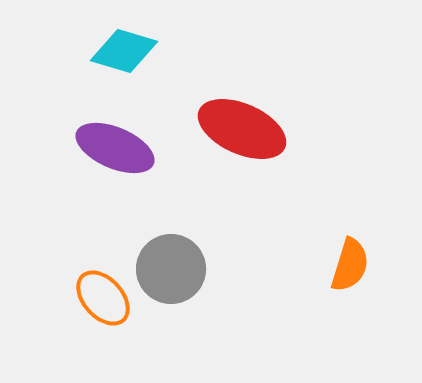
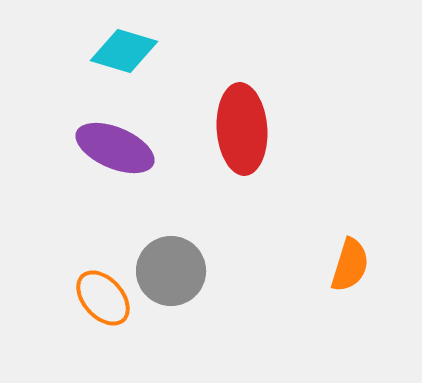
red ellipse: rotated 62 degrees clockwise
gray circle: moved 2 px down
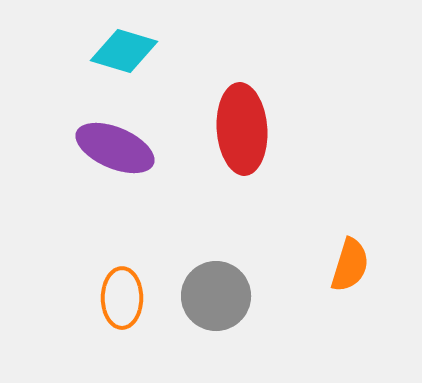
gray circle: moved 45 px right, 25 px down
orange ellipse: moved 19 px right; rotated 42 degrees clockwise
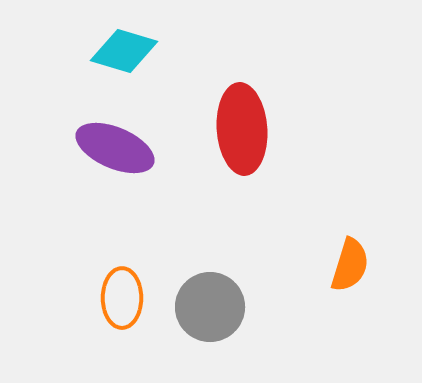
gray circle: moved 6 px left, 11 px down
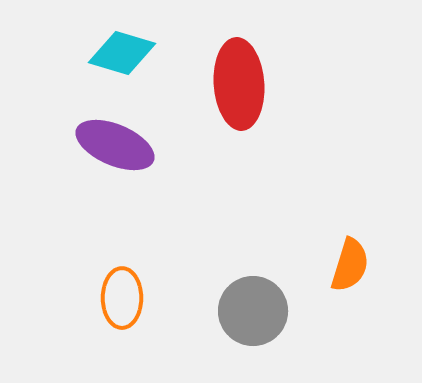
cyan diamond: moved 2 px left, 2 px down
red ellipse: moved 3 px left, 45 px up
purple ellipse: moved 3 px up
gray circle: moved 43 px right, 4 px down
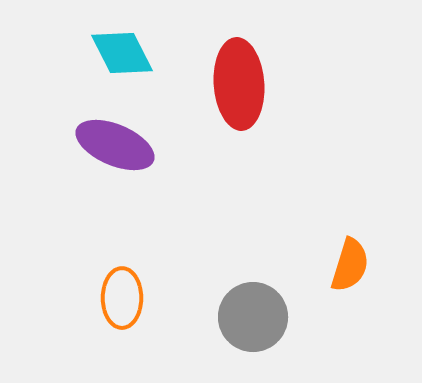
cyan diamond: rotated 46 degrees clockwise
gray circle: moved 6 px down
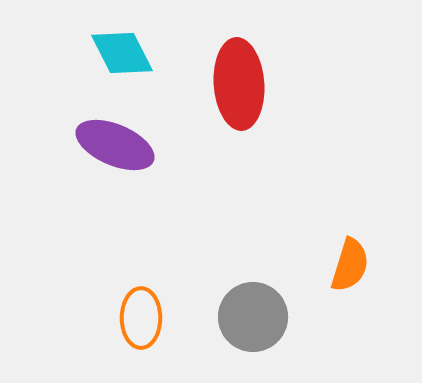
orange ellipse: moved 19 px right, 20 px down
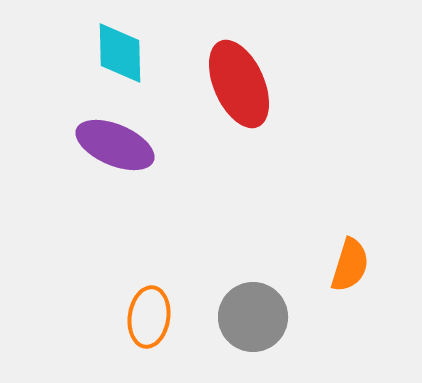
cyan diamond: moved 2 px left; rotated 26 degrees clockwise
red ellipse: rotated 20 degrees counterclockwise
orange ellipse: moved 8 px right, 1 px up; rotated 8 degrees clockwise
